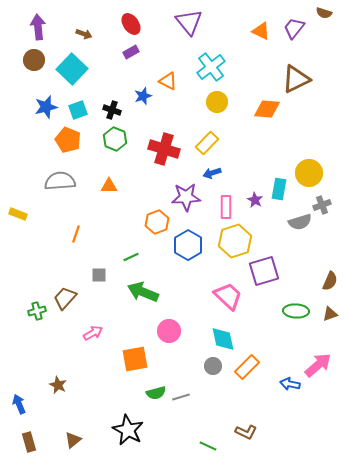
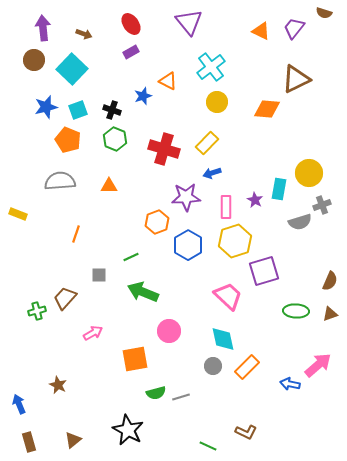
purple arrow at (38, 27): moved 5 px right, 1 px down
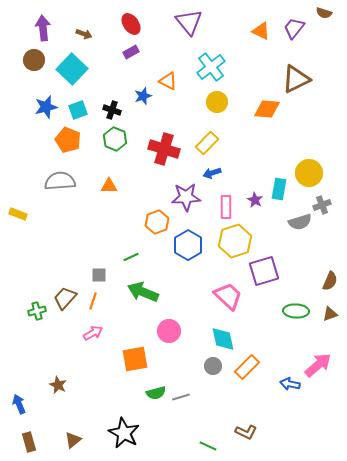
orange line at (76, 234): moved 17 px right, 67 px down
black star at (128, 430): moved 4 px left, 3 px down
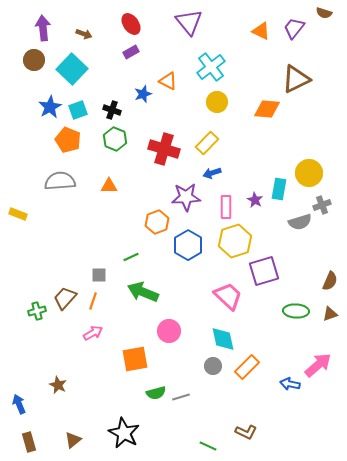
blue star at (143, 96): moved 2 px up
blue star at (46, 107): moved 4 px right; rotated 15 degrees counterclockwise
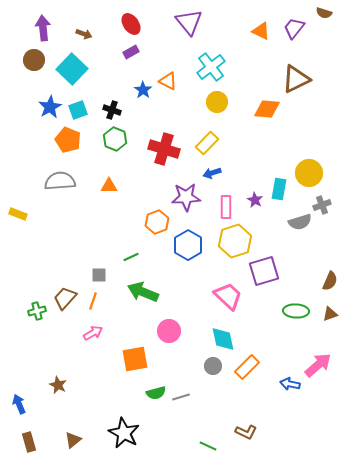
blue star at (143, 94): moved 4 px up; rotated 18 degrees counterclockwise
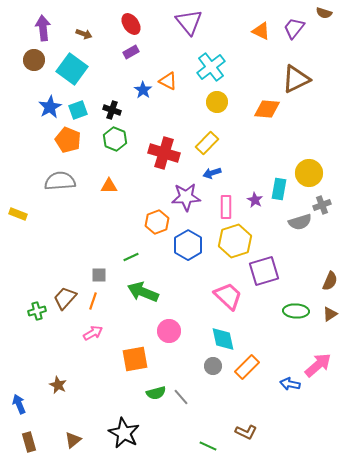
cyan square at (72, 69): rotated 8 degrees counterclockwise
red cross at (164, 149): moved 4 px down
brown triangle at (330, 314): rotated 14 degrees counterclockwise
gray line at (181, 397): rotated 66 degrees clockwise
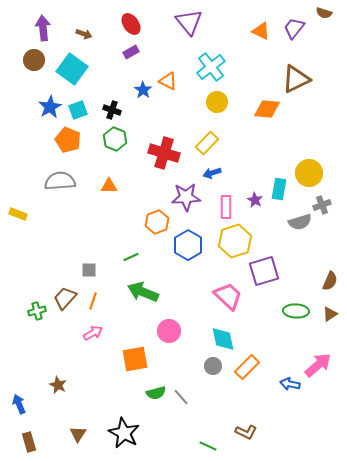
gray square at (99, 275): moved 10 px left, 5 px up
brown triangle at (73, 440): moved 5 px right, 6 px up; rotated 18 degrees counterclockwise
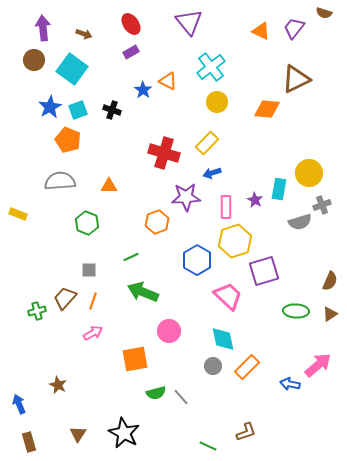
green hexagon at (115, 139): moved 28 px left, 84 px down
blue hexagon at (188, 245): moved 9 px right, 15 px down
brown L-shape at (246, 432): rotated 45 degrees counterclockwise
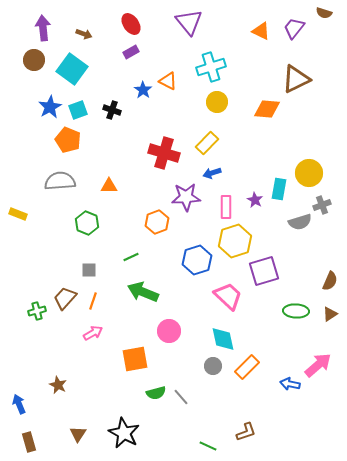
cyan cross at (211, 67): rotated 20 degrees clockwise
blue hexagon at (197, 260): rotated 12 degrees clockwise
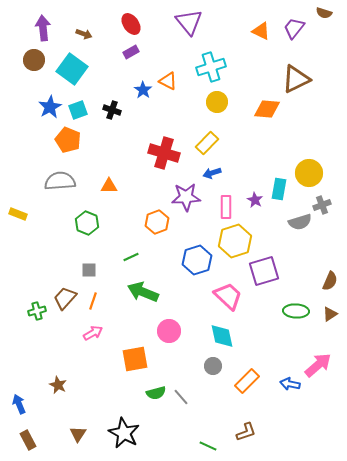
cyan diamond at (223, 339): moved 1 px left, 3 px up
orange rectangle at (247, 367): moved 14 px down
brown rectangle at (29, 442): moved 1 px left, 2 px up; rotated 12 degrees counterclockwise
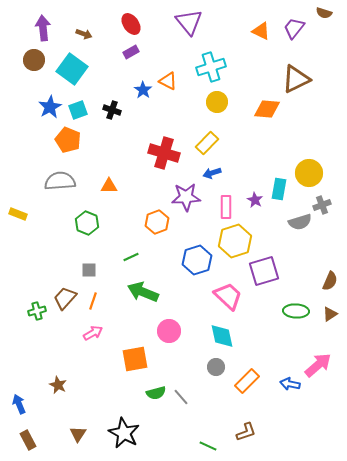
gray circle at (213, 366): moved 3 px right, 1 px down
